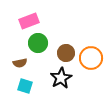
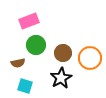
green circle: moved 2 px left, 2 px down
brown circle: moved 3 px left
orange circle: moved 1 px left
brown semicircle: moved 2 px left
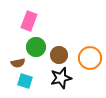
pink rectangle: rotated 48 degrees counterclockwise
green circle: moved 2 px down
brown circle: moved 4 px left, 2 px down
black star: rotated 15 degrees clockwise
cyan square: moved 5 px up
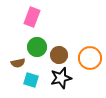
pink rectangle: moved 3 px right, 4 px up
green circle: moved 1 px right
cyan square: moved 6 px right, 1 px up
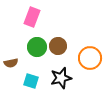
brown circle: moved 1 px left, 9 px up
brown semicircle: moved 7 px left
cyan square: moved 1 px down
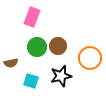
black star: moved 2 px up
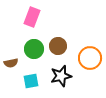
green circle: moved 3 px left, 2 px down
cyan square: rotated 28 degrees counterclockwise
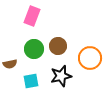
pink rectangle: moved 1 px up
brown semicircle: moved 1 px left, 1 px down
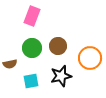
green circle: moved 2 px left, 1 px up
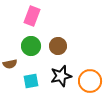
green circle: moved 1 px left, 2 px up
orange circle: moved 23 px down
